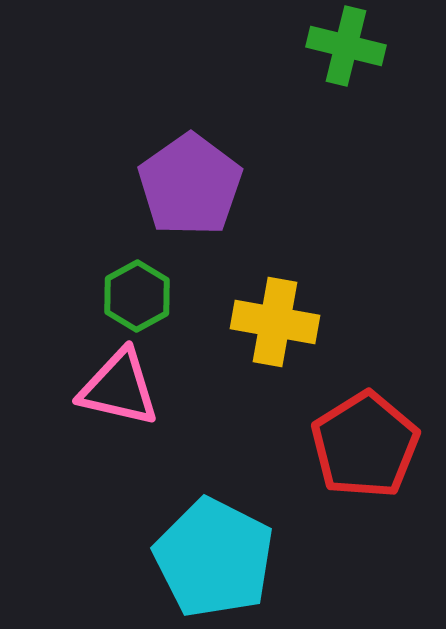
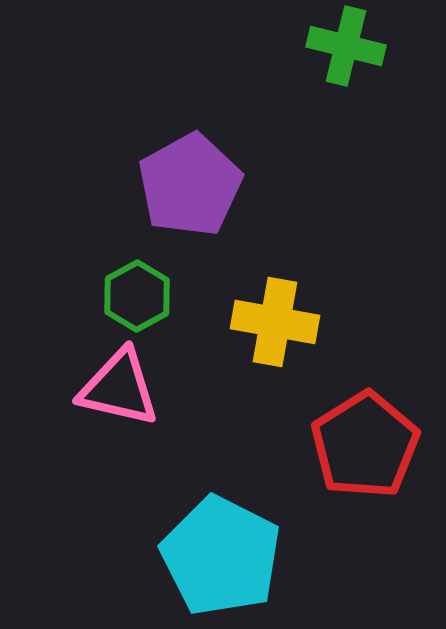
purple pentagon: rotated 6 degrees clockwise
cyan pentagon: moved 7 px right, 2 px up
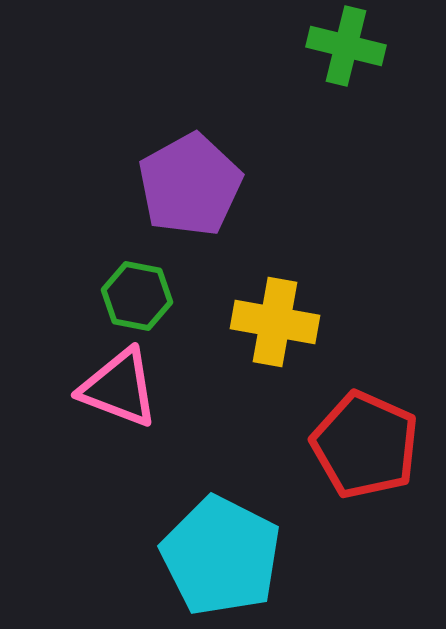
green hexagon: rotated 20 degrees counterclockwise
pink triangle: rotated 8 degrees clockwise
red pentagon: rotated 16 degrees counterclockwise
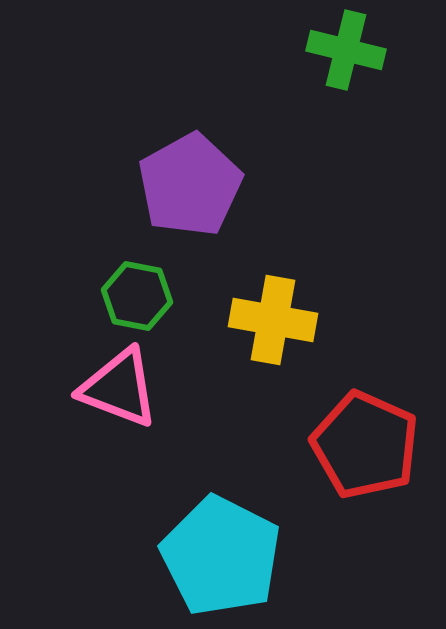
green cross: moved 4 px down
yellow cross: moved 2 px left, 2 px up
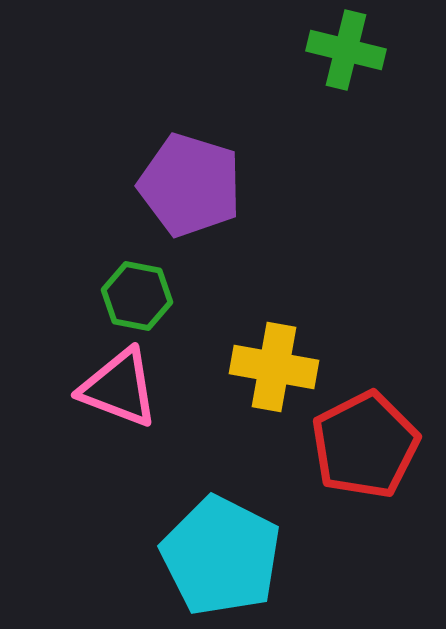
purple pentagon: rotated 26 degrees counterclockwise
yellow cross: moved 1 px right, 47 px down
red pentagon: rotated 21 degrees clockwise
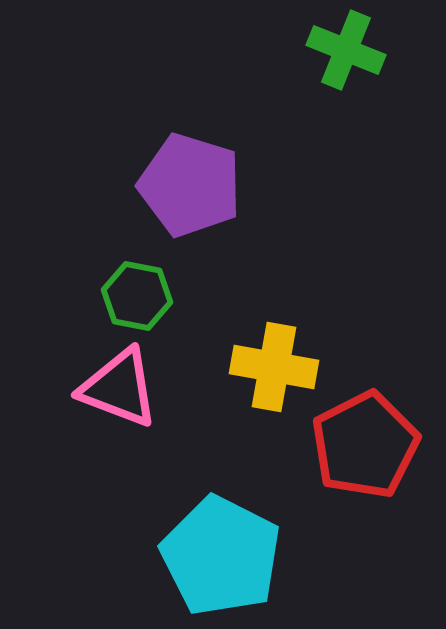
green cross: rotated 8 degrees clockwise
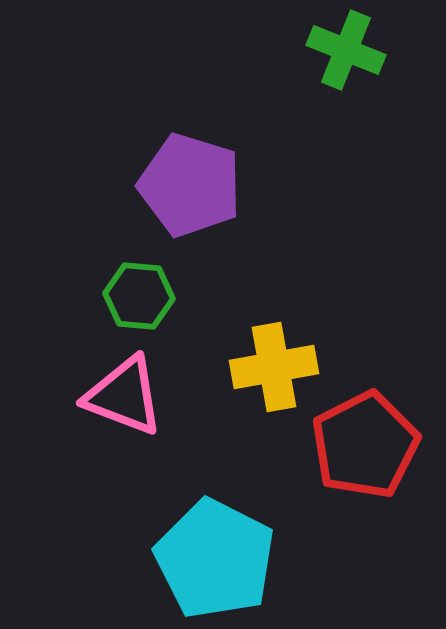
green hexagon: moved 2 px right; rotated 6 degrees counterclockwise
yellow cross: rotated 20 degrees counterclockwise
pink triangle: moved 5 px right, 8 px down
cyan pentagon: moved 6 px left, 3 px down
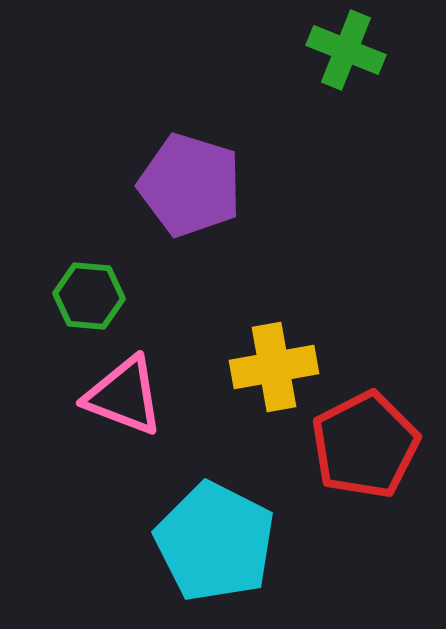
green hexagon: moved 50 px left
cyan pentagon: moved 17 px up
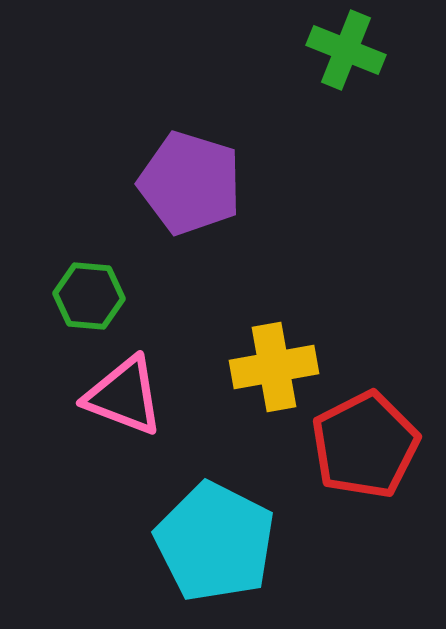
purple pentagon: moved 2 px up
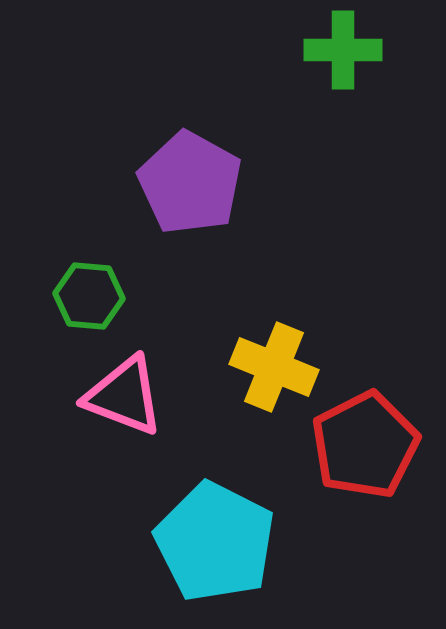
green cross: moved 3 px left; rotated 22 degrees counterclockwise
purple pentagon: rotated 12 degrees clockwise
yellow cross: rotated 32 degrees clockwise
